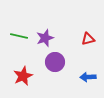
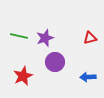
red triangle: moved 2 px right, 1 px up
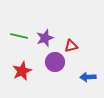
red triangle: moved 19 px left, 8 px down
red star: moved 1 px left, 5 px up
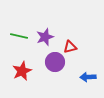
purple star: moved 1 px up
red triangle: moved 1 px left, 1 px down
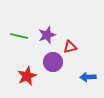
purple star: moved 2 px right, 2 px up
purple circle: moved 2 px left
red star: moved 5 px right, 5 px down
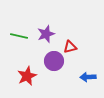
purple star: moved 1 px left, 1 px up
purple circle: moved 1 px right, 1 px up
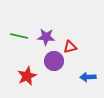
purple star: moved 3 px down; rotated 24 degrees clockwise
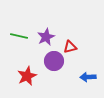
purple star: rotated 30 degrees counterclockwise
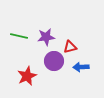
purple star: rotated 18 degrees clockwise
blue arrow: moved 7 px left, 10 px up
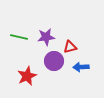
green line: moved 1 px down
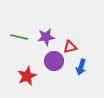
blue arrow: rotated 70 degrees counterclockwise
